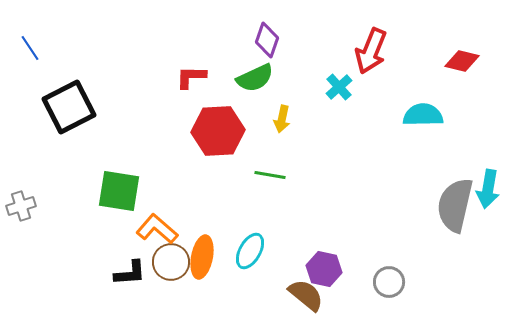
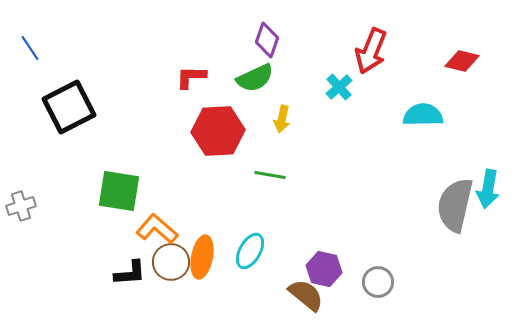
gray circle: moved 11 px left
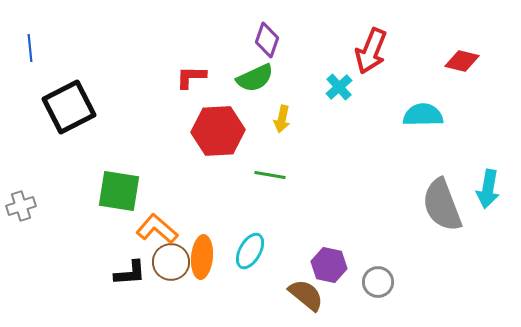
blue line: rotated 28 degrees clockwise
gray semicircle: moved 13 px left; rotated 34 degrees counterclockwise
orange ellipse: rotated 6 degrees counterclockwise
purple hexagon: moved 5 px right, 4 px up
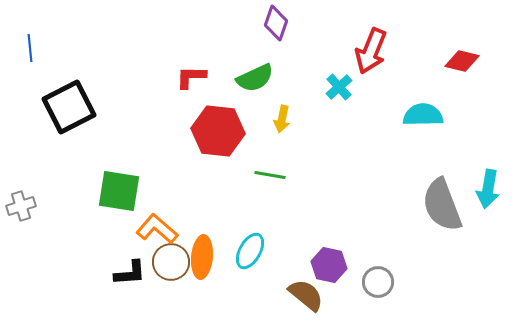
purple diamond: moved 9 px right, 17 px up
red hexagon: rotated 9 degrees clockwise
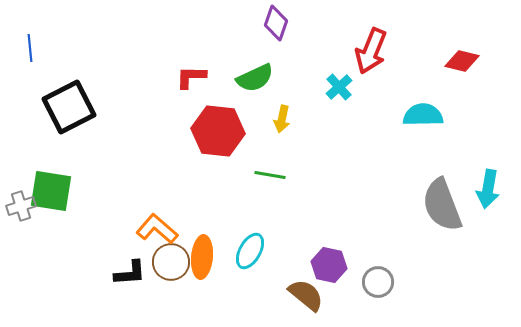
green square: moved 68 px left
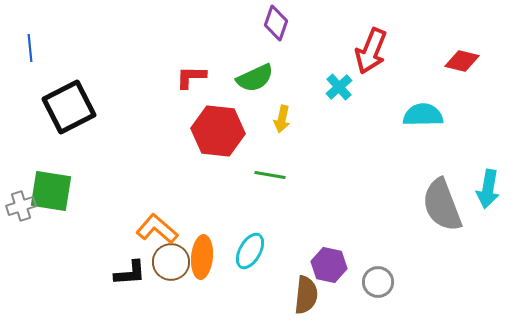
brown semicircle: rotated 57 degrees clockwise
